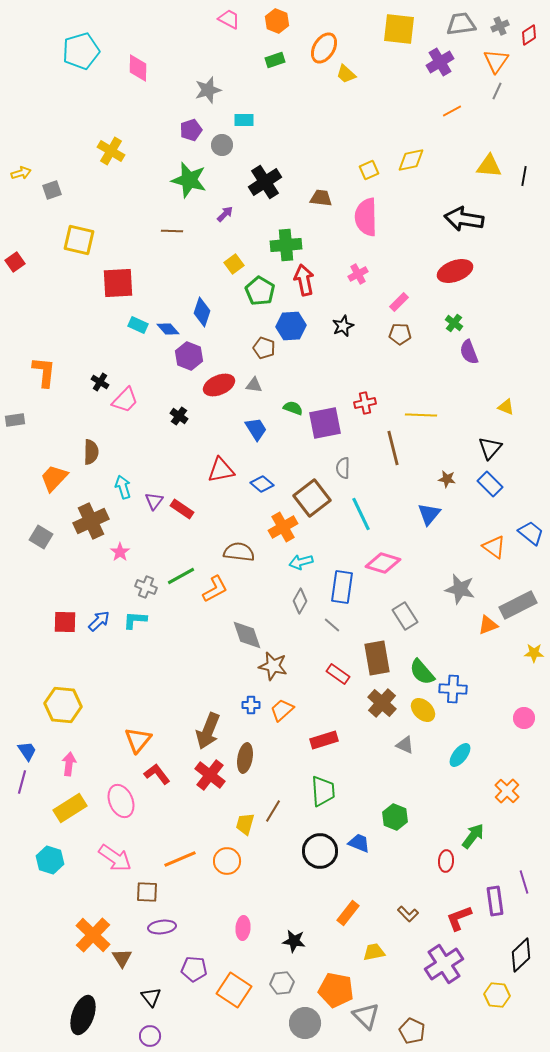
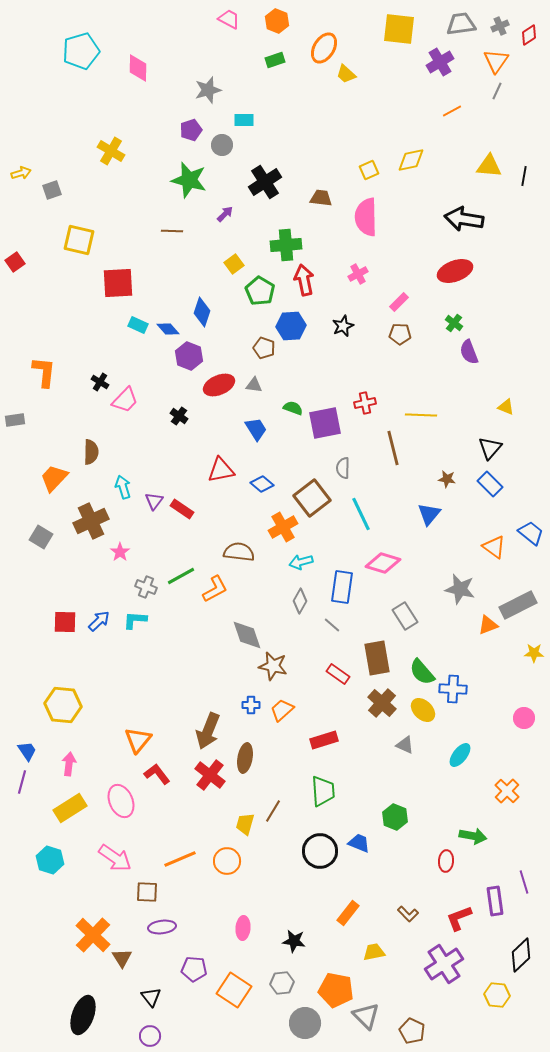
green arrow at (473, 836): rotated 64 degrees clockwise
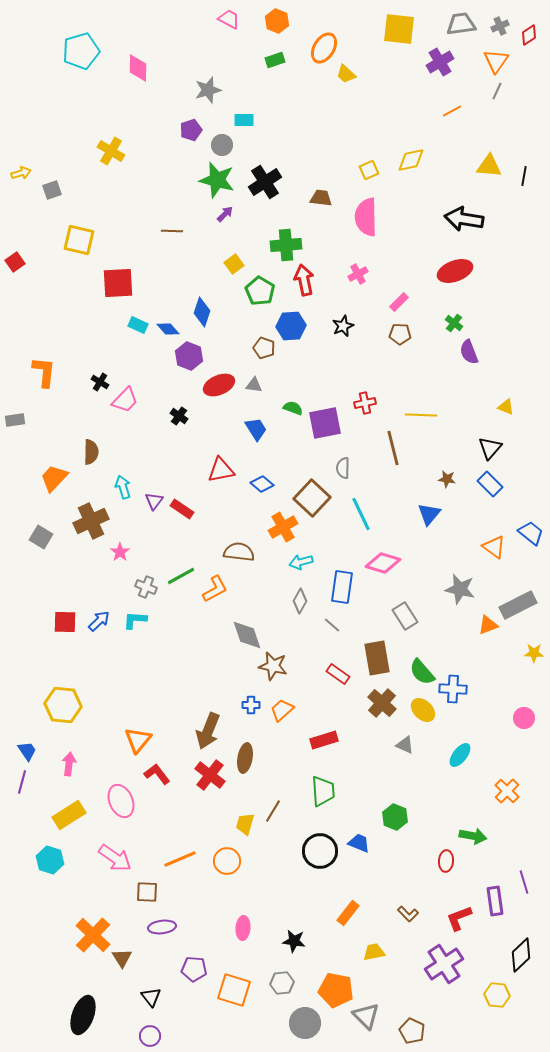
green star at (189, 180): moved 28 px right
brown square at (312, 498): rotated 9 degrees counterclockwise
yellow rectangle at (70, 808): moved 1 px left, 7 px down
orange square at (234, 990): rotated 16 degrees counterclockwise
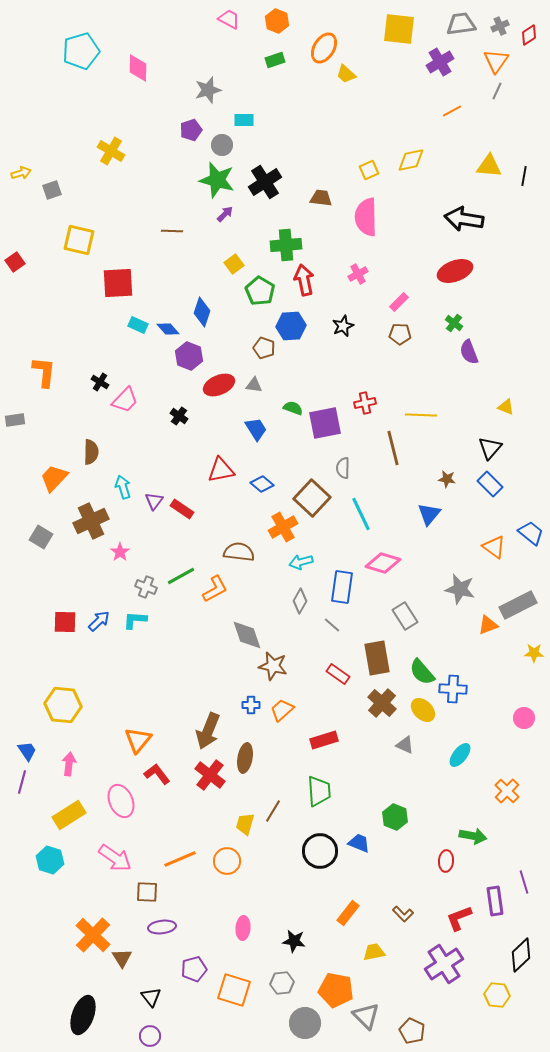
green trapezoid at (323, 791): moved 4 px left
brown L-shape at (408, 914): moved 5 px left
purple pentagon at (194, 969): rotated 20 degrees counterclockwise
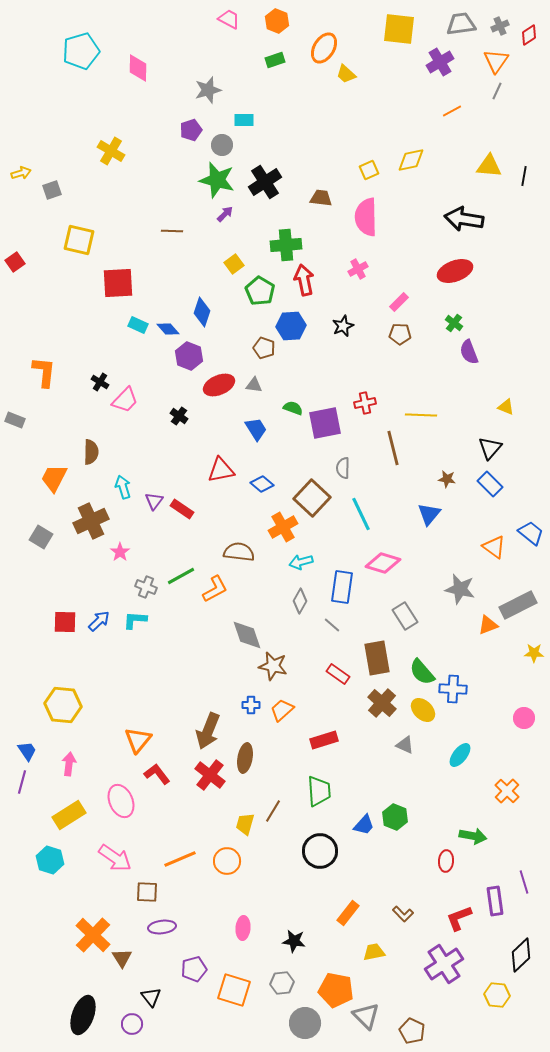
pink cross at (358, 274): moved 5 px up
gray rectangle at (15, 420): rotated 30 degrees clockwise
orange trapezoid at (54, 478): rotated 16 degrees counterclockwise
blue trapezoid at (359, 843): moved 5 px right, 18 px up; rotated 110 degrees clockwise
purple circle at (150, 1036): moved 18 px left, 12 px up
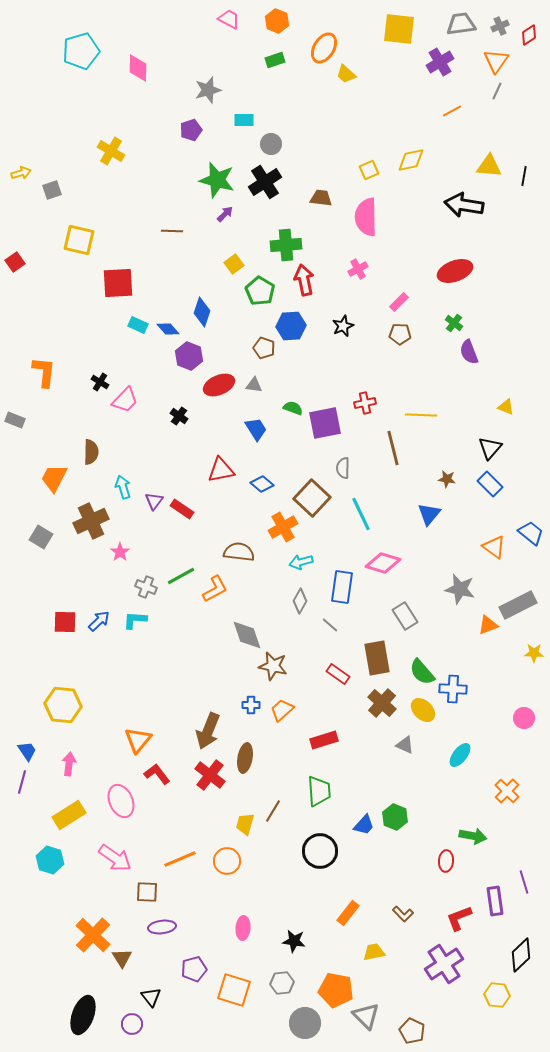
gray circle at (222, 145): moved 49 px right, 1 px up
black arrow at (464, 219): moved 14 px up
gray line at (332, 625): moved 2 px left
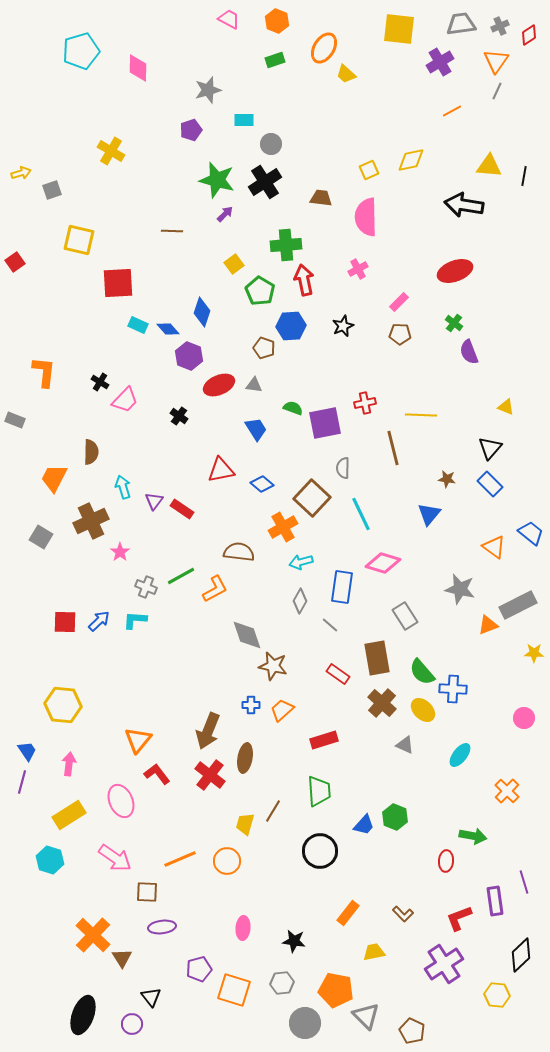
purple pentagon at (194, 969): moved 5 px right
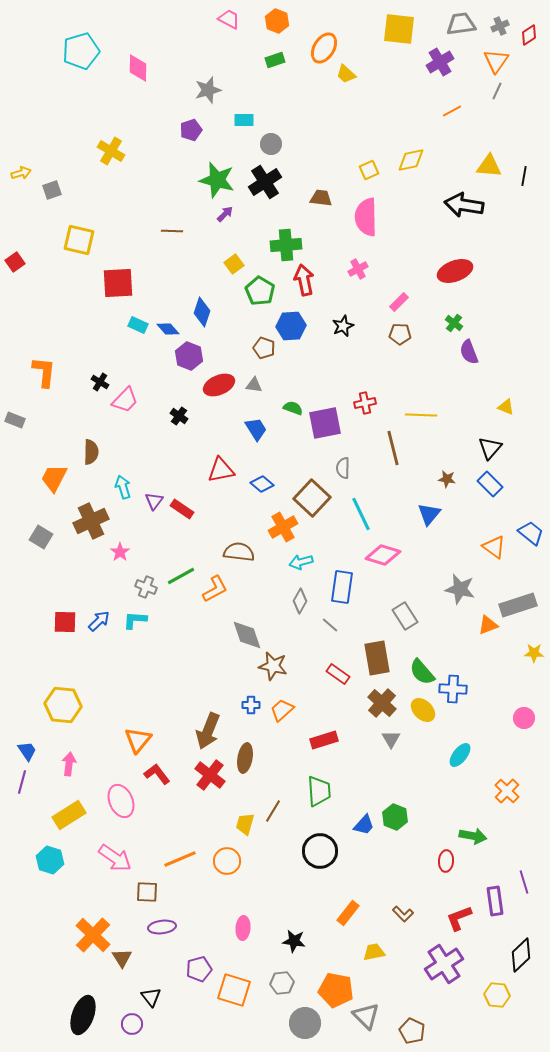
pink diamond at (383, 563): moved 8 px up
gray rectangle at (518, 605): rotated 9 degrees clockwise
gray triangle at (405, 745): moved 14 px left, 6 px up; rotated 36 degrees clockwise
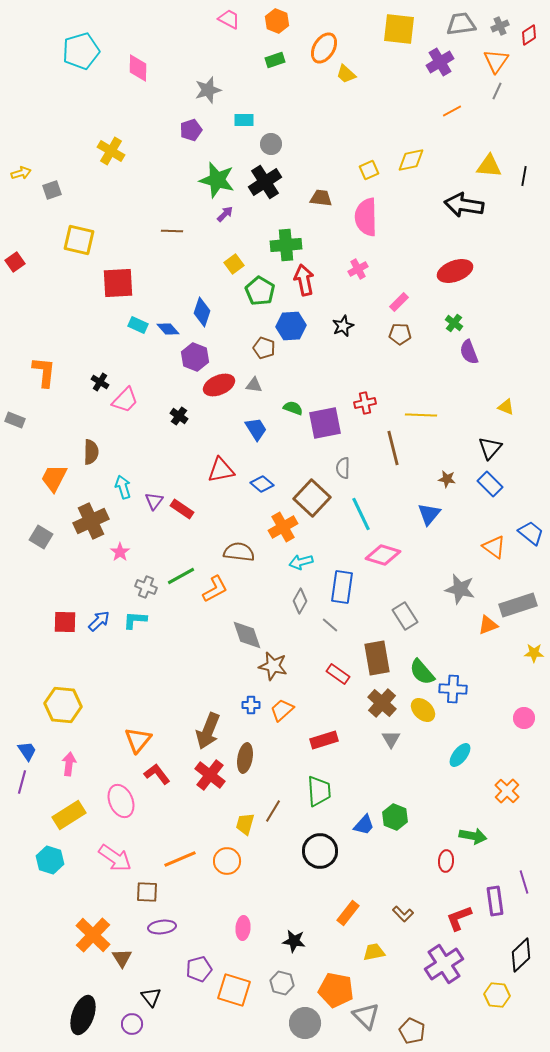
purple hexagon at (189, 356): moved 6 px right, 1 px down
gray hexagon at (282, 983): rotated 20 degrees clockwise
